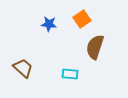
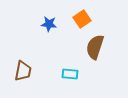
brown trapezoid: moved 3 px down; rotated 60 degrees clockwise
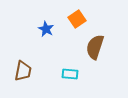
orange square: moved 5 px left
blue star: moved 3 px left, 5 px down; rotated 21 degrees clockwise
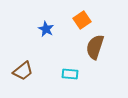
orange square: moved 5 px right, 1 px down
brown trapezoid: rotated 40 degrees clockwise
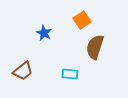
blue star: moved 2 px left, 4 px down
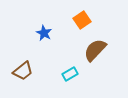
brown semicircle: moved 3 px down; rotated 25 degrees clockwise
cyan rectangle: rotated 35 degrees counterclockwise
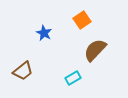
cyan rectangle: moved 3 px right, 4 px down
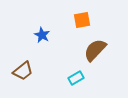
orange square: rotated 24 degrees clockwise
blue star: moved 2 px left, 2 px down
cyan rectangle: moved 3 px right
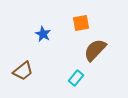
orange square: moved 1 px left, 3 px down
blue star: moved 1 px right, 1 px up
cyan rectangle: rotated 21 degrees counterclockwise
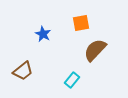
cyan rectangle: moved 4 px left, 2 px down
